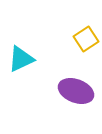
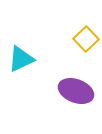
yellow square: rotated 10 degrees counterclockwise
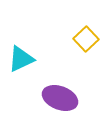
purple ellipse: moved 16 px left, 7 px down
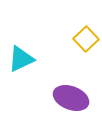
purple ellipse: moved 11 px right
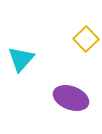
cyan triangle: rotated 24 degrees counterclockwise
